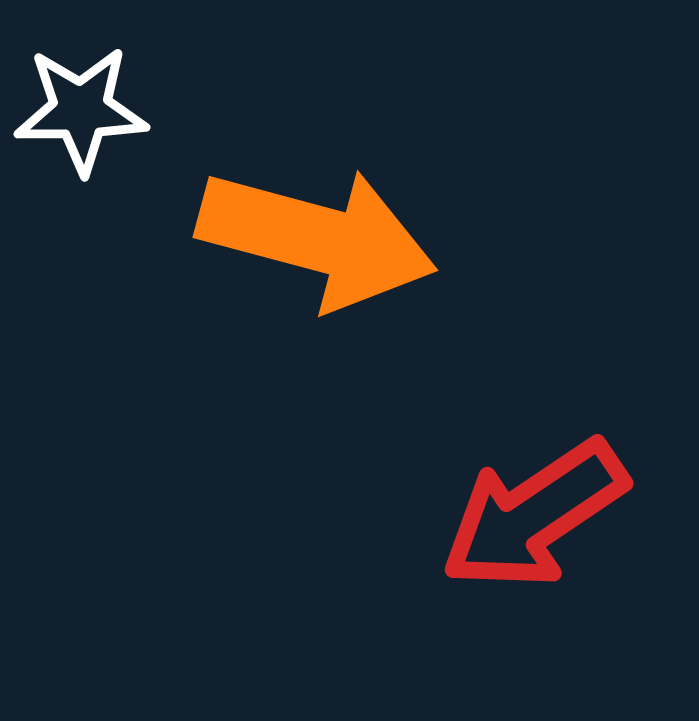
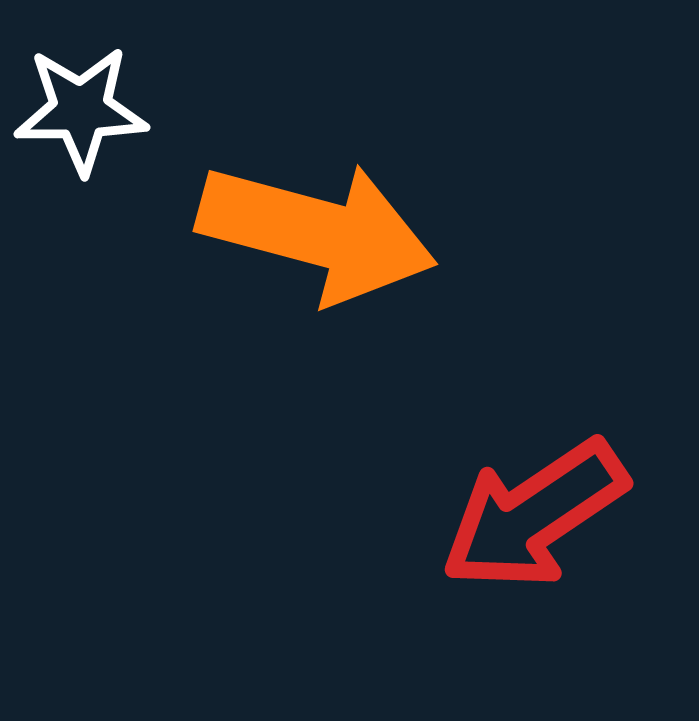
orange arrow: moved 6 px up
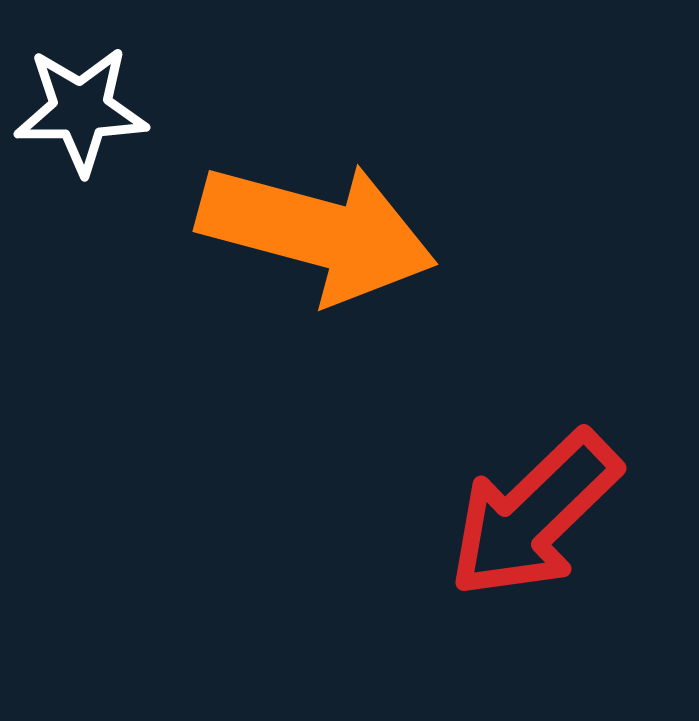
red arrow: rotated 10 degrees counterclockwise
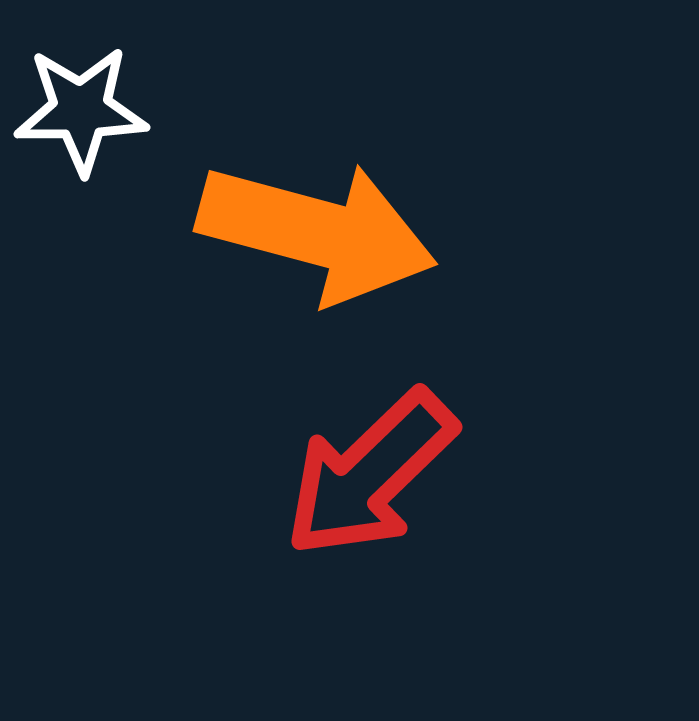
red arrow: moved 164 px left, 41 px up
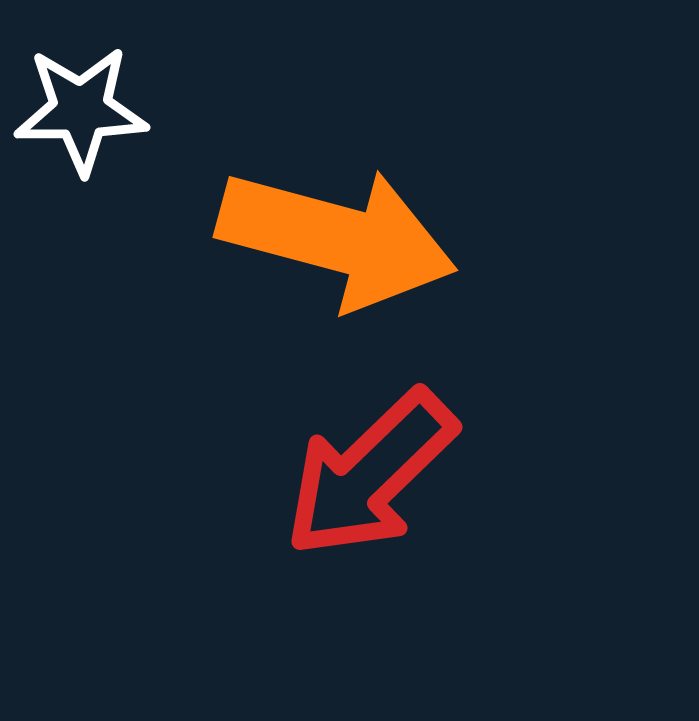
orange arrow: moved 20 px right, 6 px down
